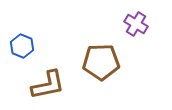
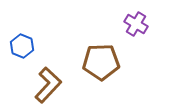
brown L-shape: rotated 36 degrees counterclockwise
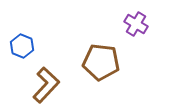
brown pentagon: rotated 9 degrees clockwise
brown L-shape: moved 2 px left
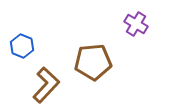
brown pentagon: moved 8 px left; rotated 12 degrees counterclockwise
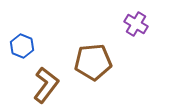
brown L-shape: rotated 6 degrees counterclockwise
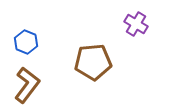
blue hexagon: moved 4 px right, 4 px up
brown L-shape: moved 19 px left
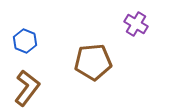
blue hexagon: moved 1 px left, 1 px up
brown L-shape: moved 3 px down
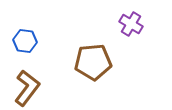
purple cross: moved 5 px left
blue hexagon: rotated 15 degrees counterclockwise
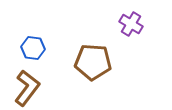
blue hexagon: moved 8 px right, 7 px down
brown pentagon: rotated 9 degrees clockwise
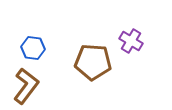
purple cross: moved 17 px down
brown L-shape: moved 1 px left, 2 px up
